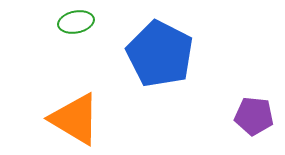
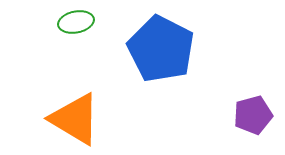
blue pentagon: moved 1 px right, 5 px up
purple pentagon: moved 1 px left, 1 px up; rotated 21 degrees counterclockwise
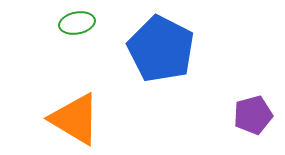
green ellipse: moved 1 px right, 1 px down
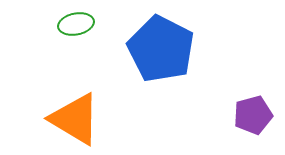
green ellipse: moved 1 px left, 1 px down
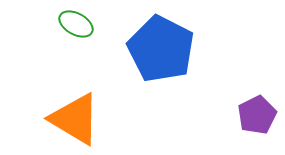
green ellipse: rotated 40 degrees clockwise
purple pentagon: moved 4 px right; rotated 12 degrees counterclockwise
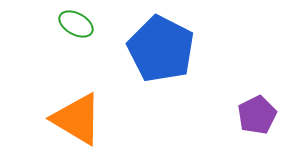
orange triangle: moved 2 px right
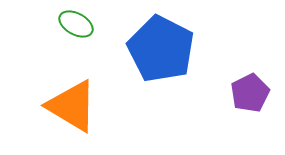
purple pentagon: moved 7 px left, 22 px up
orange triangle: moved 5 px left, 13 px up
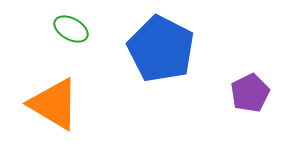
green ellipse: moved 5 px left, 5 px down
orange triangle: moved 18 px left, 2 px up
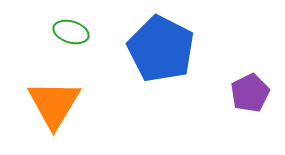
green ellipse: moved 3 px down; rotated 12 degrees counterclockwise
orange triangle: rotated 30 degrees clockwise
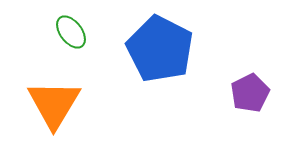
green ellipse: rotated 36 degrees clockwise
blue pentagon: moved 1 px left
